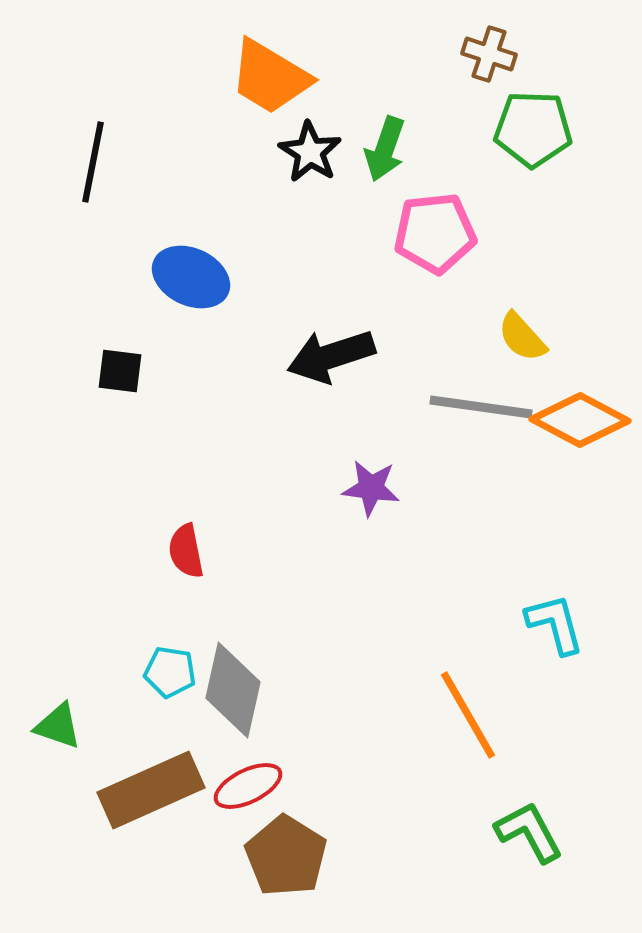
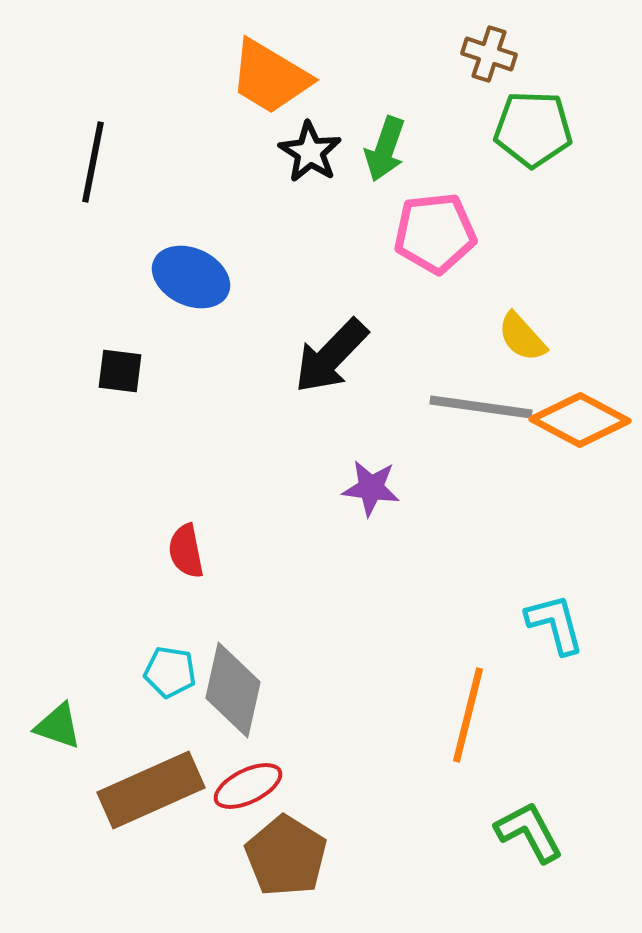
black arrow: rotated 28 degrees counterclockwise
orange line: rotated 44 degrees clockwise
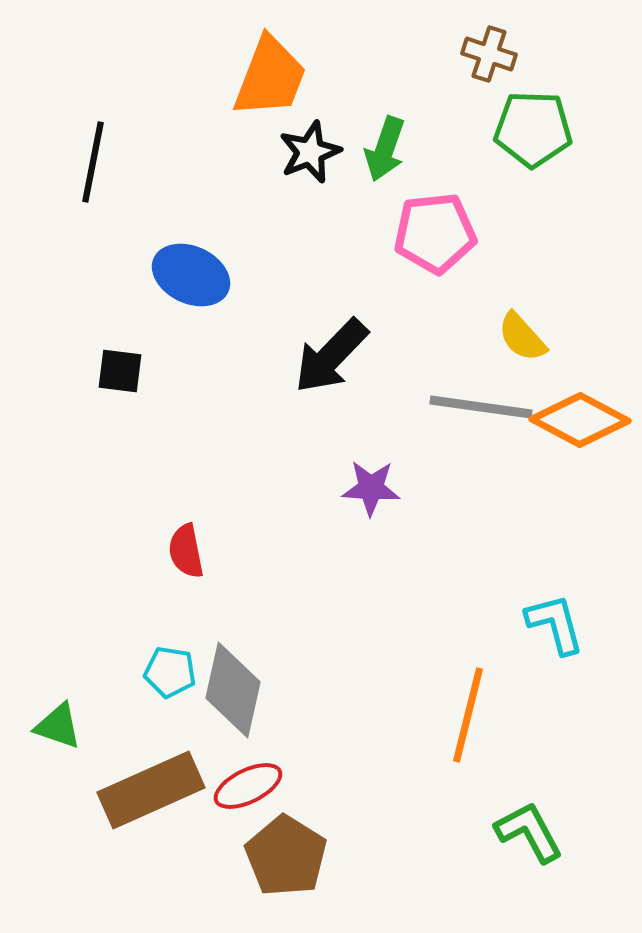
orange trapezoid: rotated 100 degrees counterclockwise
black star: rotated 18 degrees clockwise
blue ellipse: moved 2 px up
purple star: rotated 4 degrees counterclockwise
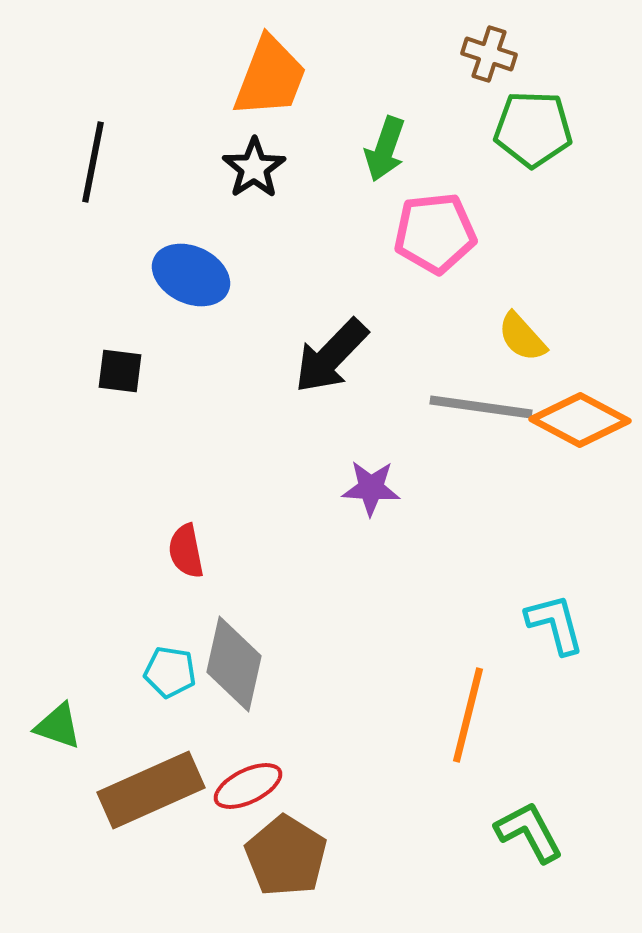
black star: moved 56 px left, 16 px down; rotated 12 degrees counterclockwise
gray diamond: moved 1 px right, 26 px up
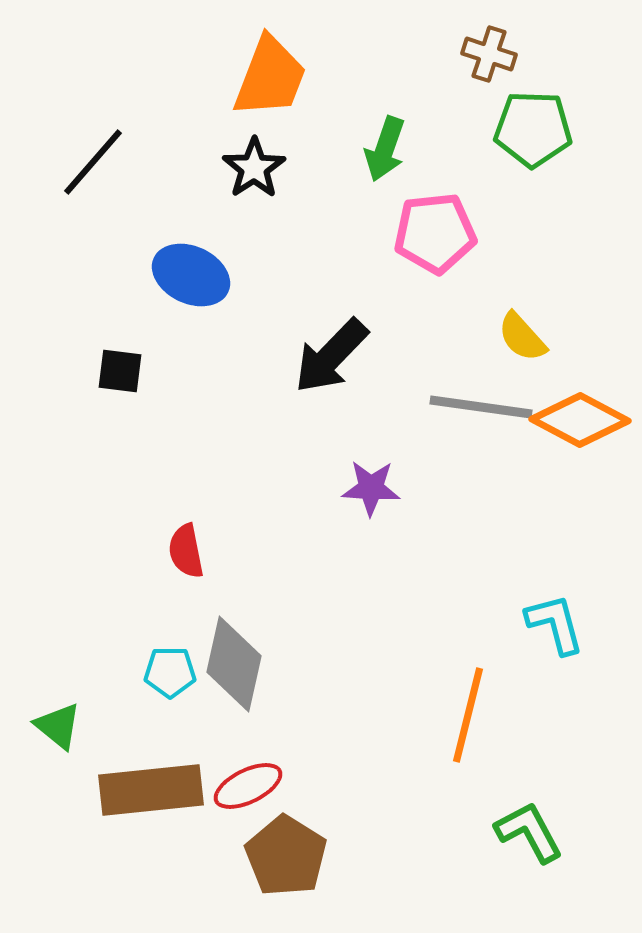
black line: rotated 30 degrees clockwise
cyan pentagon: rotated 9 degrees counterclockwise
green triangle: rotated 20 degrees clockwise
brown rectangle: rotated 18 degrees clockwise
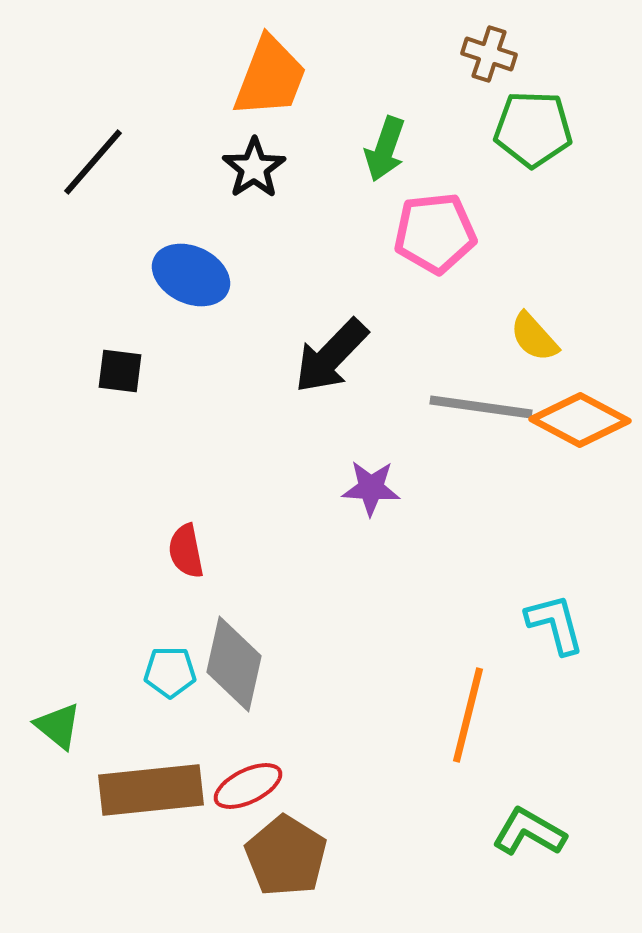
yellow semicircle: moved 12 px right
green L-shape: rotated 32 degrees counterclockwise
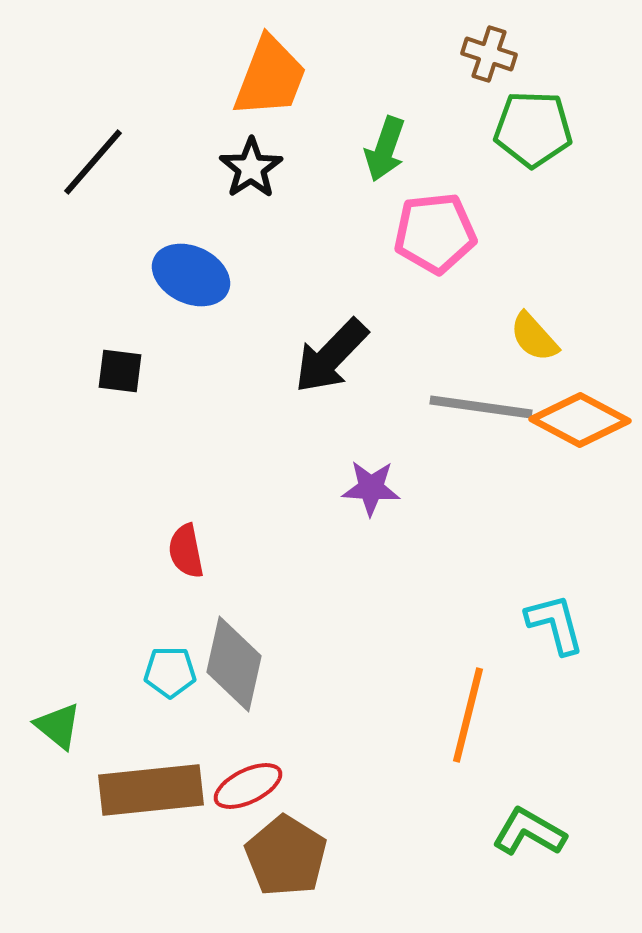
black star: moved 3 px left
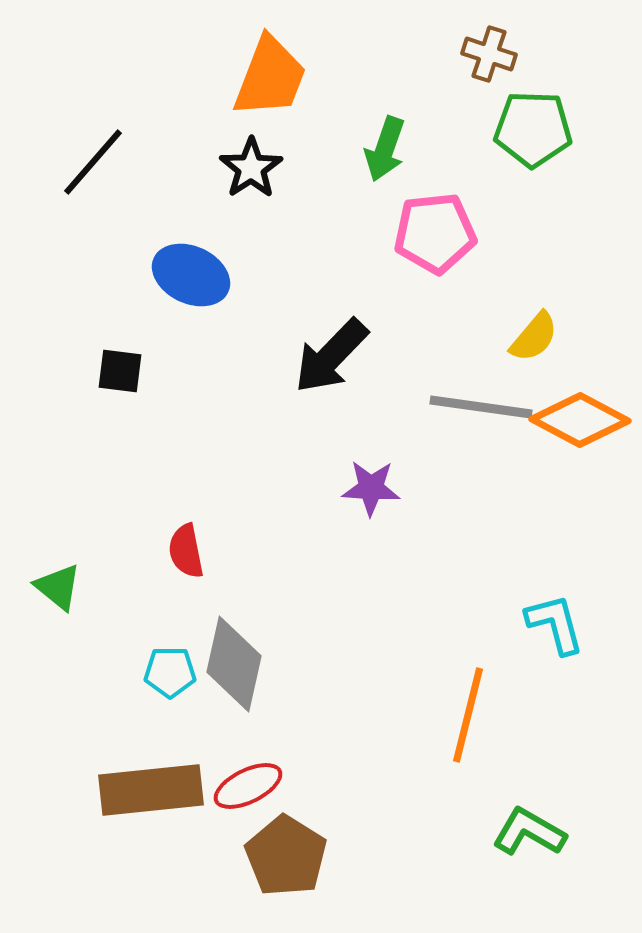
yellow semicircle: rotated 98 degrees counterclockwise
green triangle: moved 139 px up
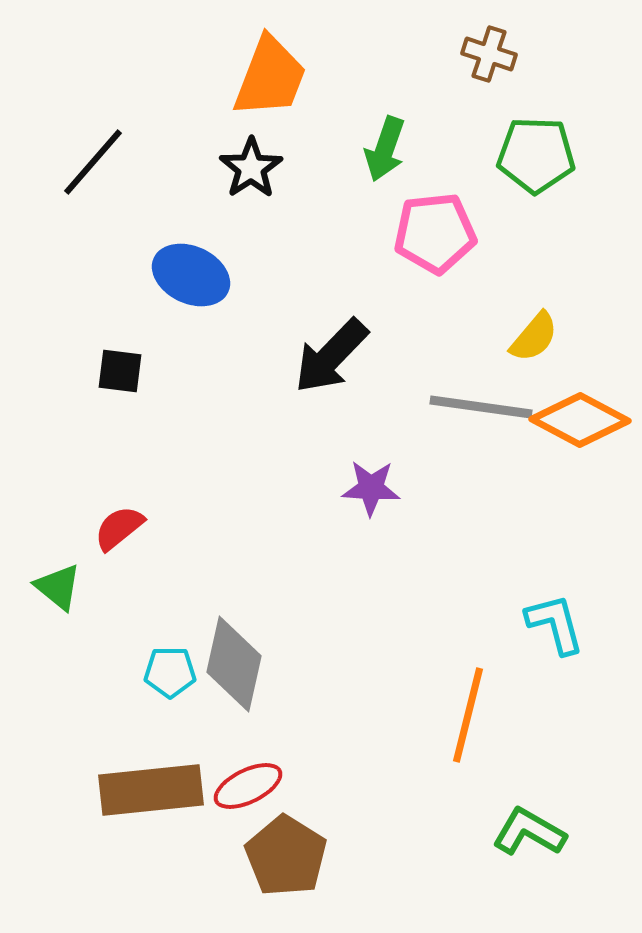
green pentagon: moved 3 px right, 26 px down
red semicircle: moved 67 px left, 23 px up; rotated 62 degrees clockwise
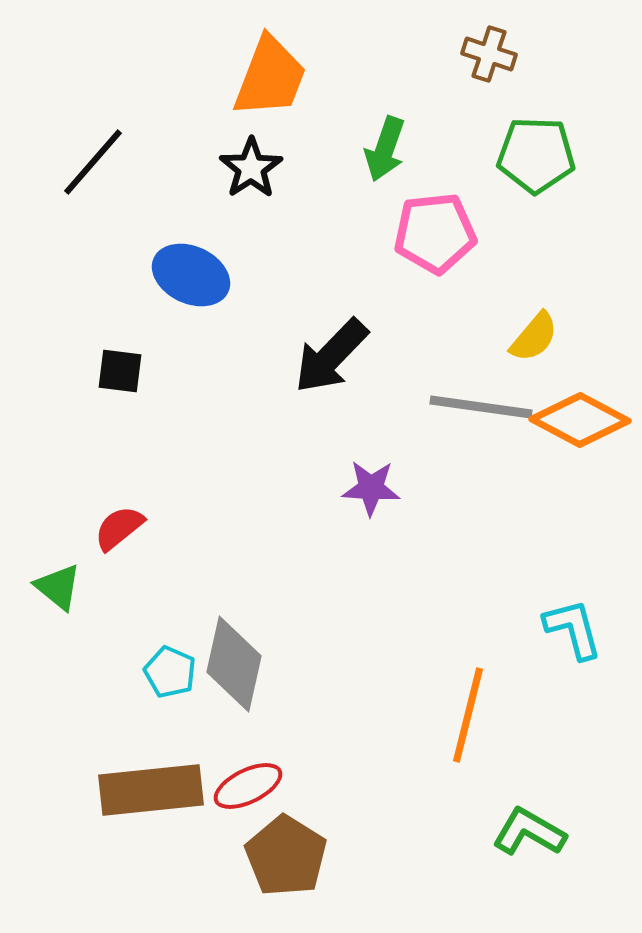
cyan L-shape: moved 18 px right, 5 px down
cyan pentagon: rotated 24 degrees clockwise
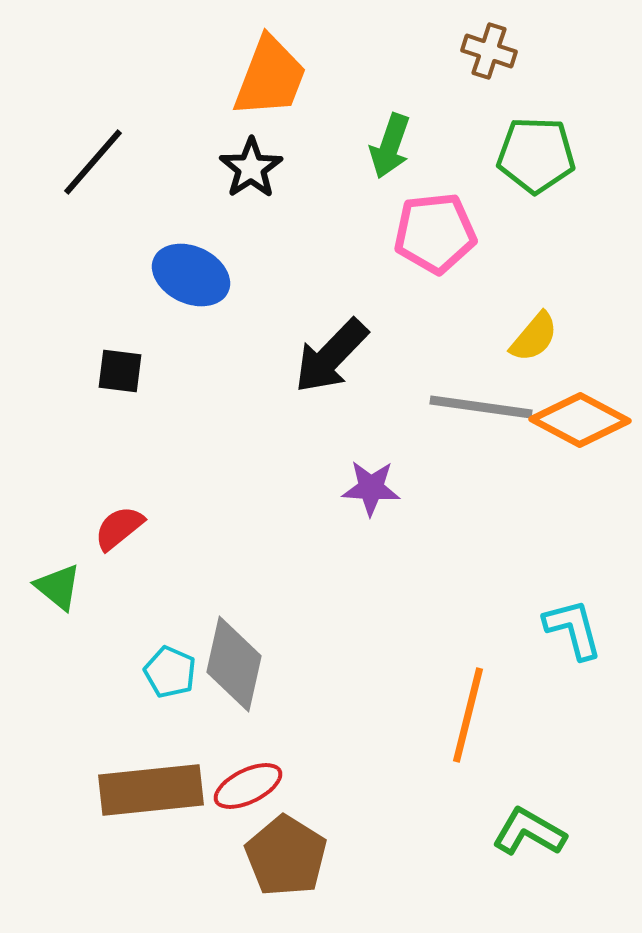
brown cross: moved 3 px up
green arrow: moved 5 px right, 3 px up
